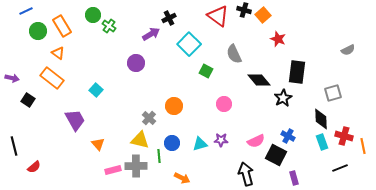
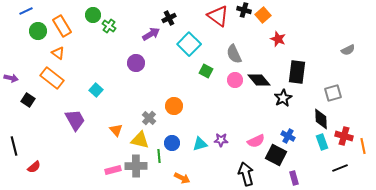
purple arrow at (12, 78): moved 1 px left
pink circle at (224, 104): moved 11 px right, 24 px up
orange triangle at (98, 144): moved 18 px right, 14 px up
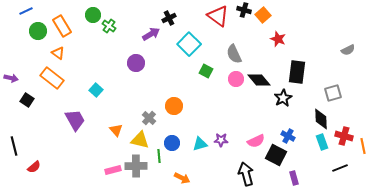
pink circle at (235, 80): moved 1 px right, 1 px up
black square at (28, 100): moved 1 px left
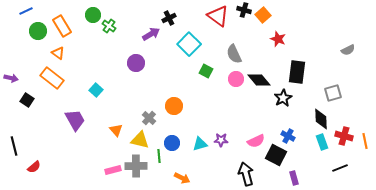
orange line at (363, 146): moved 2 px right, 5 px up
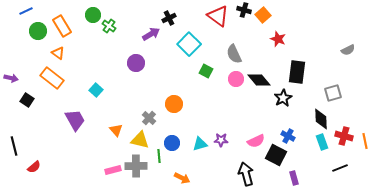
orange circle at (174, 106): moved 2 px up
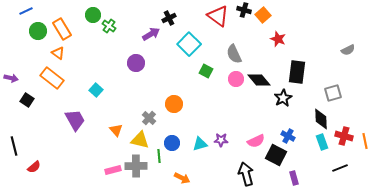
orange rectangle at (62, 26): moved 3 px down
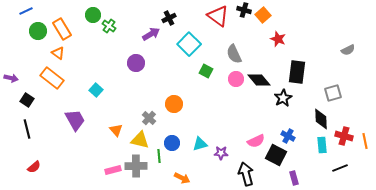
purple star at (221, 140): moved 13 px down
cyan rectangle at (322, 142): moved 3 px down; rotated 14 degrees clockwise
black line at (14, 146): moved 13 px right, 17 px up
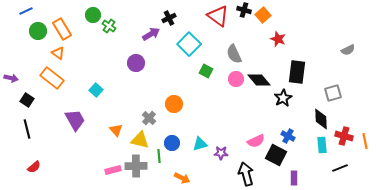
purple rectangle at (294, 178): rotated 16 degrees clockwise
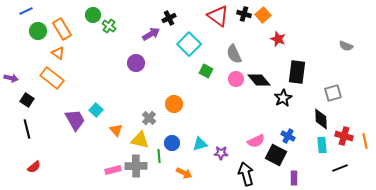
black cross at (244, 10): moved 4 px down
gray semicircle at (348, 50): moved 2 px left, 4 px up; rotated 48 degrees clockwise
cyan square at (96, 90): moved 20 px down
orange arrow at (182, 178): moved 2 px right, 5 px up
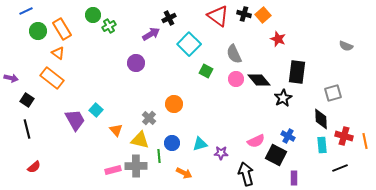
green cross at (109, 26): rotated 24 degrees clockwise
